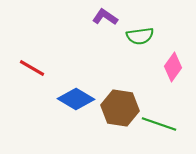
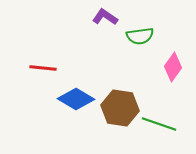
red line: moved 11 px right; rotated 24 degrees counterclockwise
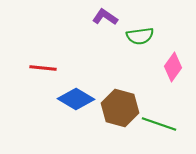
brown hexagon: rotated 6 degrees clockwise
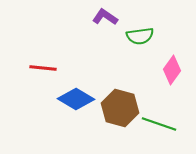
pink diamond: moved 1 px left, 3 px down
